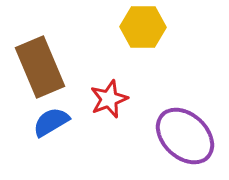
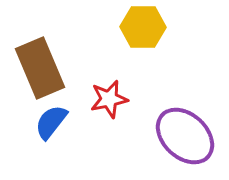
brown rectangle: moved 1 px down
red star: rotated 9 degrees clockwise
blue semicircle: rotated 21 degrees counterclockwise
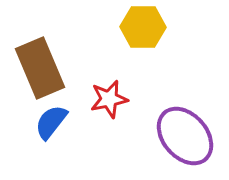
purple ellipse: rotated 6 degrees clockwise
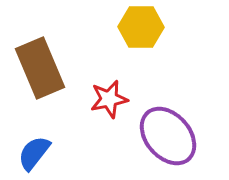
yellow hexagon: moved 2 px left
blue semicircle: moved 17 px left, 31 px down
purple ellipse: moved 17 px left
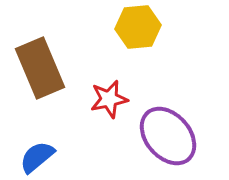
yellow hexagon: moved 3 px left; rotated 6 degrees counterclockwise
blue semicircle: moved 3 px right, 4 px down; rotated 12 degrees clockwise
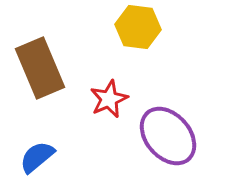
yellow hexagon: rotated 12 degrees clockwise
red star: rotated 12 degrees counterclockwise
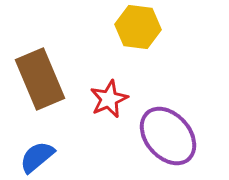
brown rectangle: moved 11 px down
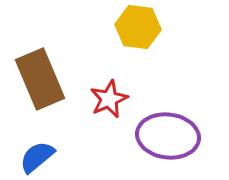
purple ellipse: rotated 42 degrees counterclockwise
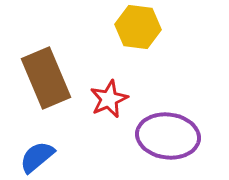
brown rectangle: moved 6 px right, 1 px up
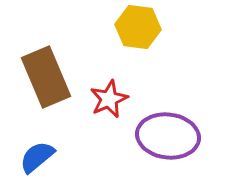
brown rectangle: moved 1 px up
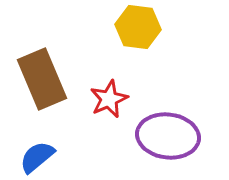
brown rectangle: moved 4 px left, 2 px down
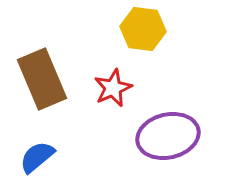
yellow hexagon: moved 5 px right, 2 px down
red star: moved 4 px right, 11 px up
purple ellipse: rotated 20 degrees counterclockwise
